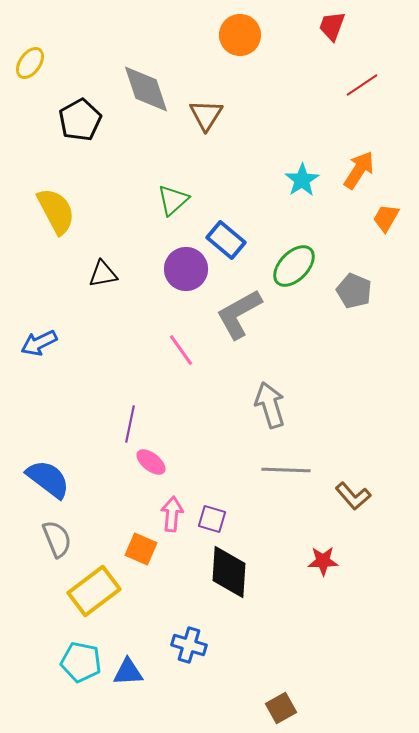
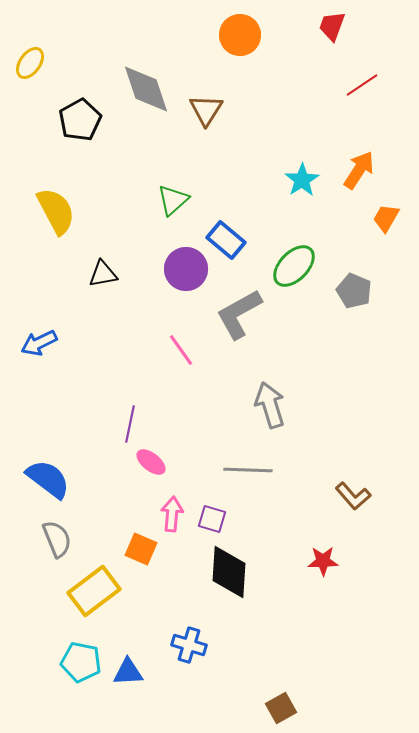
brown triangle: moved 5 px up
gray line: moved 38 px left
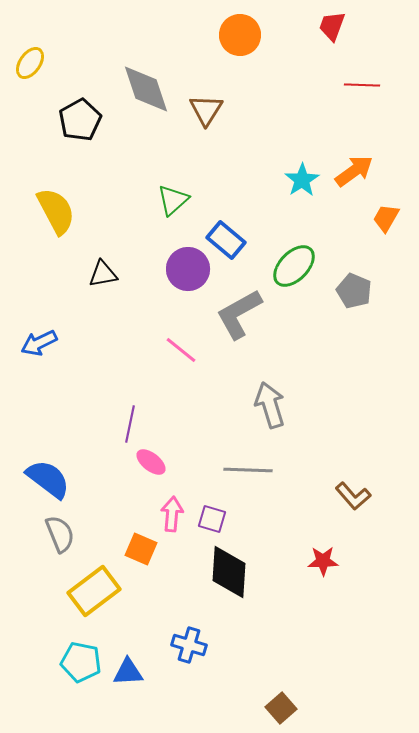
red line: rotated 36 degrees clockwise
orange arrow: moved 5 px left, 1 px down; rotated 21 degrees clockwise
purple circle: moved 2 px right
pink line: rotated 16 degrees counterclockwise
gray semicircle: moved 3 px right, 5 px up
brown square: rotated 12 degrees counterclockwise
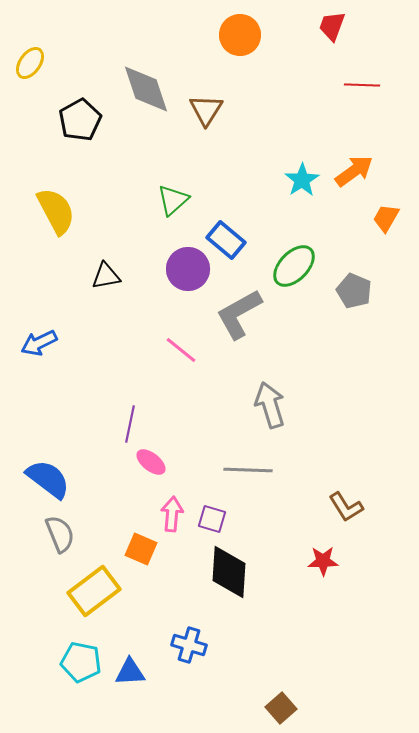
black triangle: moved 3 px right, 2 px down
brown L-shape: moved 7 px left, 11 px down; rotated 9 degrees clockwise
blue triangle: moved 2 px right
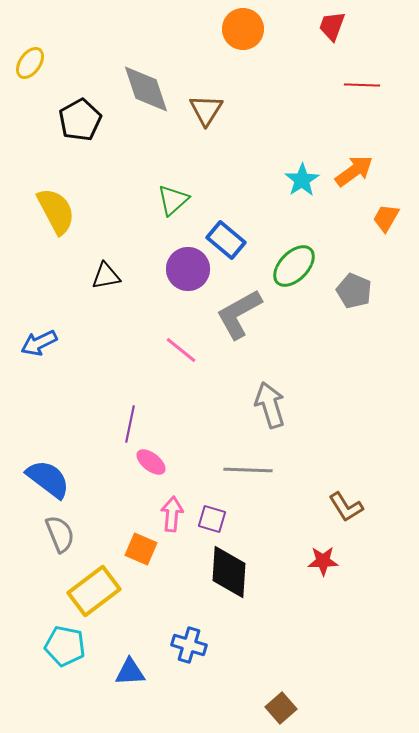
orange circle: moved 3 px right, 6 px up
cyan pentagon: moved 16 px left, 16 px up
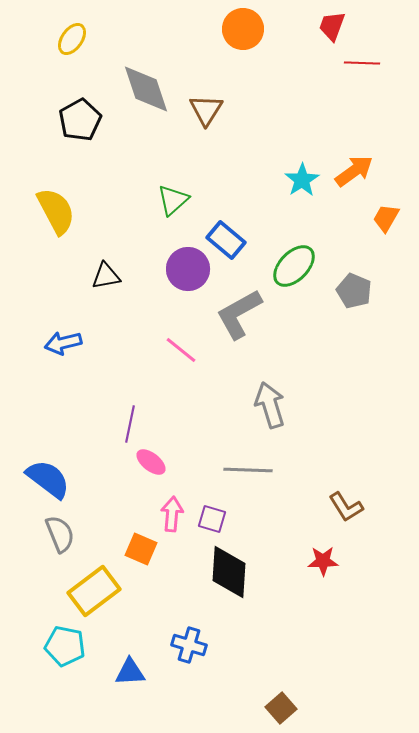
yellow ellipse: moved 42 px right, 24 px up
red line: moved 22 px up
blue arrow: moved 24 px right; rotated 12 degrees clockwise
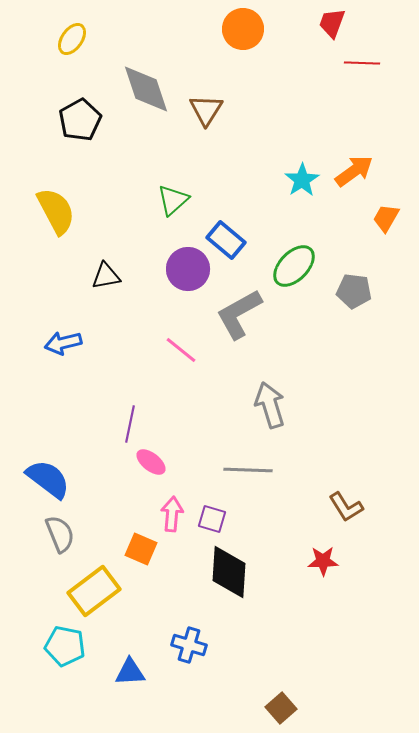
red trapezoid: moved 3 px up
gray pentagon: rotated 16 degrees counterclockwise
